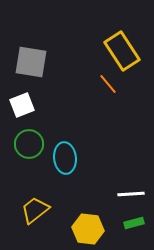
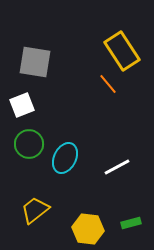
gray square: moved 4 px right
cyan ellipse: rotated 32 degrees clockwise
white line: moved 14 px left, 27 px up; rotated 24 degrees counterclockwise
green rectangle: moved 3 px left
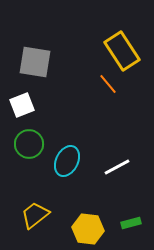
cyan ellipse: moved 2 px right, 3 px down
yellow trapezoid: moved 5 px down
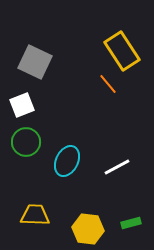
gray square: rotated 16 degrees clockwise
green circle: moved 3 px left, 2 px up
yellow trapezoid: rotated 40 degrees clockwise
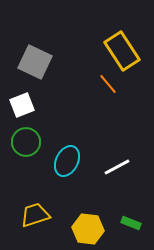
yellow trapezoid: rotated 20 degrees counterclockwise
green rectangle: rotated 36 degrees clockwise
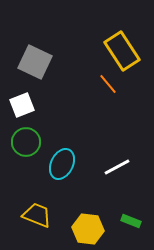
cyan ellipse: moved 5 px left, 3 px down
yellow trapezoid: moved 2 px right; rotated 40 degrees clockwise
green rectangle: moved 2 px up
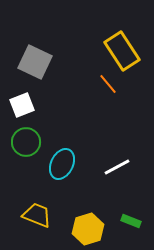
yellow hexagon: rotated 24 degrees counterclockwise
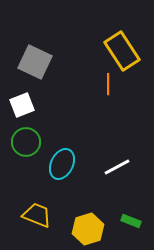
orange line: rotated 40 degrees clockwise
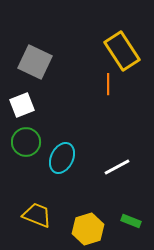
cyan ellipse: moved 6 px up
